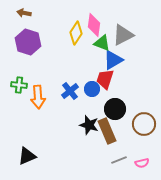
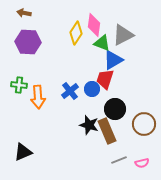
purple hexagon: rotated 15 degrees counterclockwise
black triangle: moved 4 px left, 4 px up
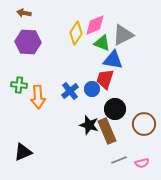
pink diamond: moved 1 px right; rotated 60 degrees clockwise
blue triangle: rotated 40 degrees clockwise
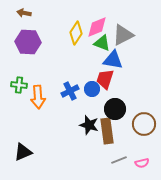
pink diamond: moved 2 px right, 2 px down
blue cross: rotated 12 degrees clockwise
brown rectangle: rotated 15 degrees clockwise
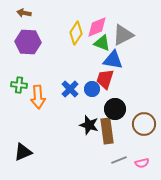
blue cross: moved 2 px up; rotated 18 degrees counterclockwise
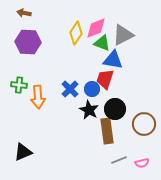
pink diamond: moved 1 px left, 1 px down
black star: moved 15 px up; rotated 12 degrees clockwise
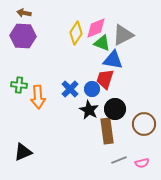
purple hexagon: moved 5 px left, 6 px up
